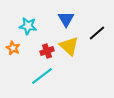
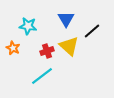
black line: moved 5 px left, 2 px up
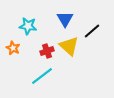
blue triangle: moved 1 px left
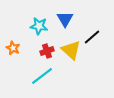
cyan star: moved 11 px right
black line: moved 6 px down
yellow triangle: moved 2 px right, 4 px down
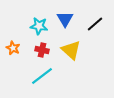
black line: moved 3 px right, 13 px up
red cross: moved 5 px left, 1 px up; rotated 32 degrees clockwise
